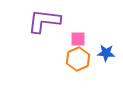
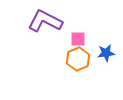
purple L-shape: moved 1 px right; rotated 20 degrees clockwise
blue star: rotated 12 degrees counterclockwise
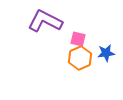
pink square: rotated 14 degrees clockwise
orange hexagon: moved 2 px right, 1 px up
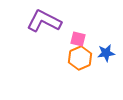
purple L-shape: moved 1 px left
